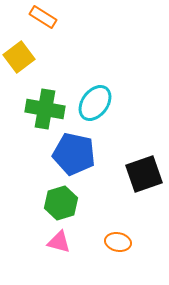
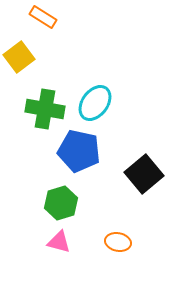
blue pentagon: moved 5 px right, 3 px up
black square: rotated 21 degrees counterclockwise
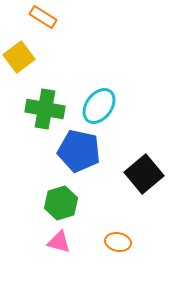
cyan ellipse: moved 4 px right, 3 px down
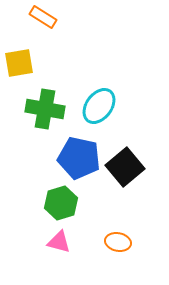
yellow square: moved 6 px down; rotated 28 degrees clockwise
blue pentagon: moved 7 px down
black square: moved 19 px left, 7 px up
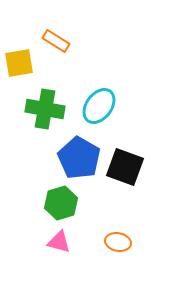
orange rectangle: moved 13 px right, 24 px down
blue pentagon: rotated 18 degrees clockwise
black square: rotated 30 degrees counterclockwise
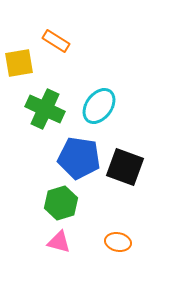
green cross: rotated 15 degrees clockwise
blue pentagon: rotated 21 degrees counterclockwise
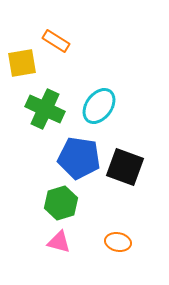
yellow square: moved 3 px right
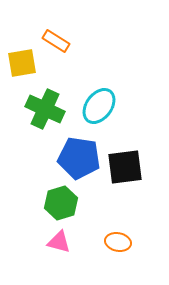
black square: rotated 27 degrees counterclockwise
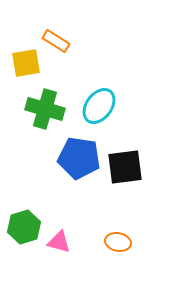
yellow square: moved 4 px right
green cross: rotated 9 degrees counterclockwise
green hexagon: moved 37 px left, 24 px down
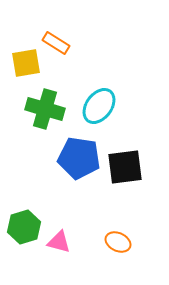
orange rectangle: moved 2 px down
orange ellipse: rotated 15 degrees clockwise
